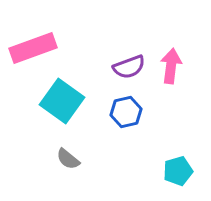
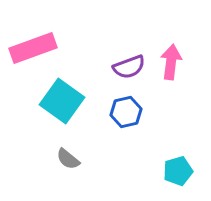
pink arrow: moved 4 px up
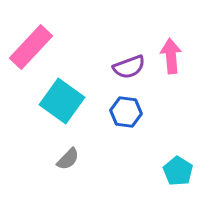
pink rectangle: moved 2 px left, 1 px up; rotated 27 degrees counterclockwise
pink arrow: moved 6 px up; rotated 12 degrees counterclockwise
blue hexagon: rotated 20 degrees clockwise
gray semicircle: rotated 85 degrees counterclockwise
cyan pentagon: rotated 24 degrees counterclockwise
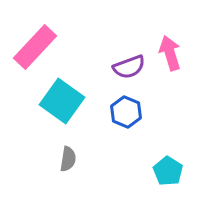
pink rectangle: moved 4 px right
pink arrow: moved 1 px left, 3 px up; rotated 12 degrees counterclockwise
blue hexagon: rotated 16 degrees clockwise
gray semicircle: rotated 35 degrees counterclockwise
cyan pentagon: moved 10 px left
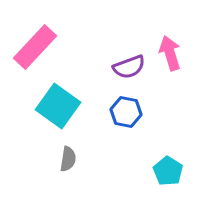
cyan square: moved 4 px left, 5 px down
blue hexagon: rotated 12 degrees counterclockwise
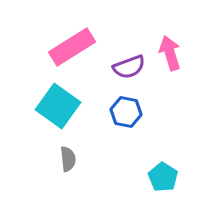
pink rectangle: moved 37 px right; rotated 15 degrees clockwise
gray semicircle: rotated 15 degrees counterclockwise
cyan pentagon: moved 5 px left, 6 px down
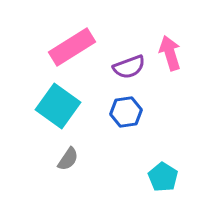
blue hexagon: rotated 20 degrees counterclockwise
gray semicircle: rotated 40 degrees clockwise
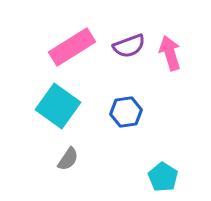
purple semicircle: moved 21 px up
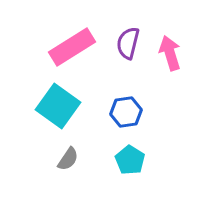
purple semicircle: moved 1 px left, 3 px up; rotated 124 degrees clockwise
cyan pentagon: moved 33 px left, 17 px up
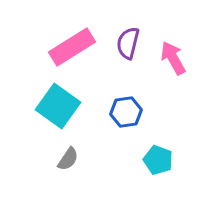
pink arrow: moved 3 px right, 5 px down; rotated 12 degrees counterclockwise
cyan pentagon: moved 28 px right; rotated 12 degrees counterclockwise
